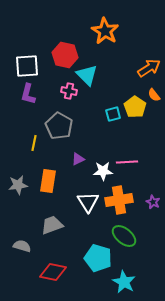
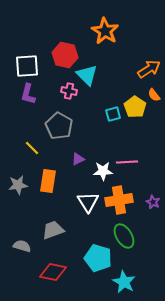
orange arrow: moved 1 px down
yellow line: moved 2 px left, 5 px down; rotated 56 degrees counterclockwise
gray trapezoid: moved 1 px right, 5 px down
green ellipse: rotated 20 degrees clockwise
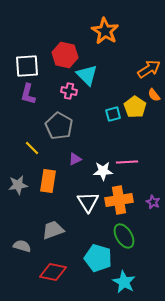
purple triangle: moved 3 px left
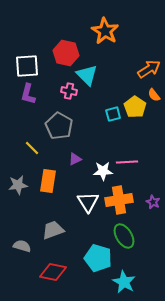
red hexagon: moved 1 px right, 2 px up
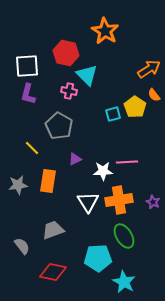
gray semicircle: rotated 36 degrees clockwise
cyan pentagon: rotated 20 degrees counterclockwise
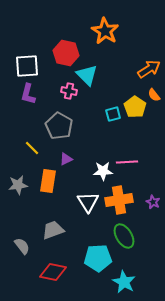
purple triangle: moved 9 px left
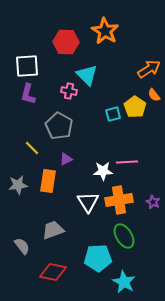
red hexagon: moved 11 px up; rotated 10 degrees counterclockwise
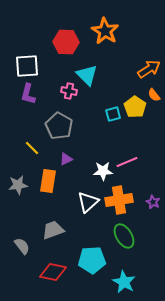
pink line: rotated 20 degrees counterclockwise
white triangle: rotated 20 degrees clockwise
cyan pentagon: moved 6 px left, 2 px down
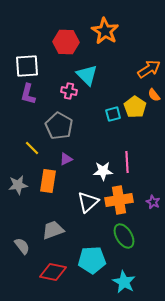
pink line: rotated 70 degrees counterclockwise
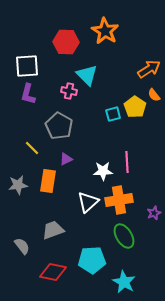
purple star: moved 1 px right, 11 px down; rotated 24 degrees clockwise
